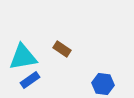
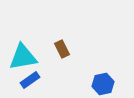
brown rectangle: rotated 30 degrees clockwise
blue hexagon: rotated 20 degrees counterclockwise
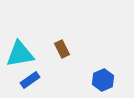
cyan triangle: moved 3 px left, 3 px up
blue hexagon: moved 4 px up; rotated 10 degrees counterclockwise
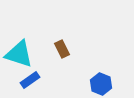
cyan triangle: moved 1 px left; rotated 28 degrees clockwise
blue hexagon: moved 2 px left, 4 px down; rotated 15 degrees counterclockwise
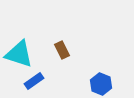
brown rectangle: moved 1 px down
blue rectangle: moved 4 px right, 1 px down
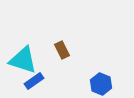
cyan triangle: moved 4 px right, 6 px down
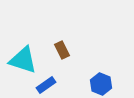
blue rectangle: moved 12 px right, 4 px down
